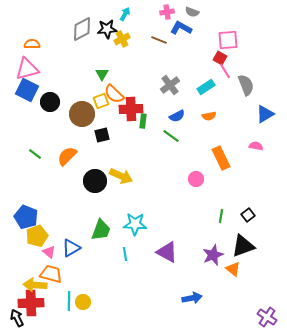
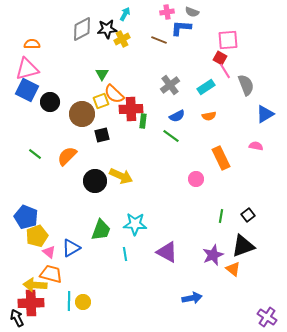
blue L-shape at (181, 28): rotated 25 degrees counterclockwise
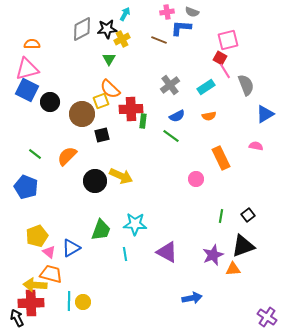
pink square at (228, 40): rotated 10 degrees counterclockwise
green triangle at (102, 74): moved 7 px right, 15 px up
orange semicircle at (114, 94): moved 4 px left, 5 px up
blue pentagon at (26, 217): moved 30 px up
orange triangle at (233, 269): rotated 42 degrees counterclockwise
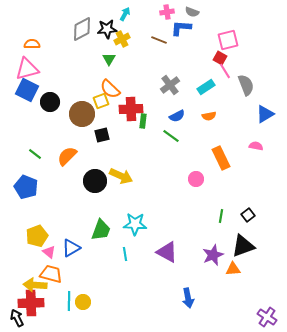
blue arrow at (192, 298): moved 4 px left; rotated 90 degrees clockwise
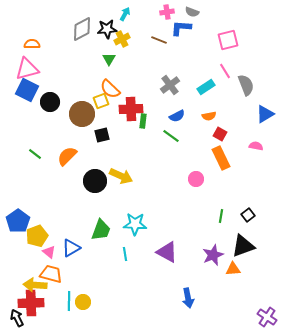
red square at (220, 58): moved 76 px down
blue pentagon at (26, 187): moved 8 px left, 34 px down; rotated 15 degrees clockwise
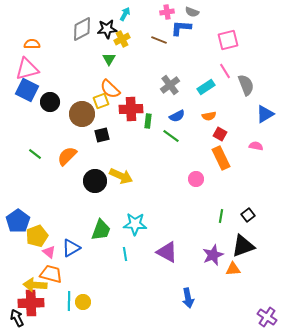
green rectangle at (143, 121): moved 5 px right
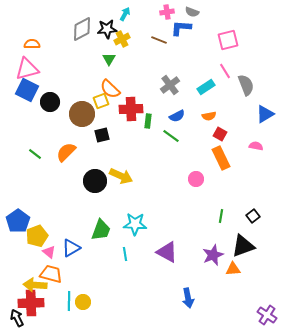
orange semicircle at (67, 156): moved 1 px left, 4 px up
black square at (248, 215): moved 5 px right, 1 px down
purple cross at (267, 317): moved 2 px up
